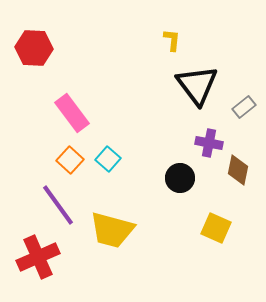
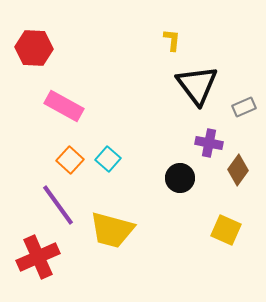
gray rectangle: rotated 15 degrees clockwise
pink rectangle: moved 8 px left, 7 px up; rotated 24 degrees counterclockwise
brown diamond: rotated 24 degrees clockwise
yellow square: moved 10 px right, 2 px down
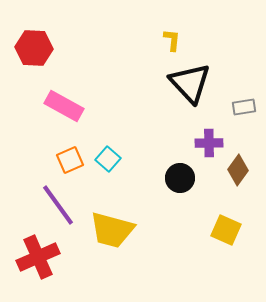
black triangle: moved 7 px left, 2 px up; rotated 6 degrees counterclockwise
gray rectangle: rotated 15 degrees clockwise
purple cross: rotated 12 degrees counterclockwise
orange square: rotated 24 degrees clockwise
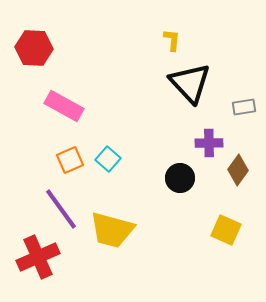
purple line: moved 3 px right, 4 px down
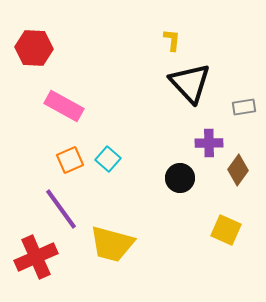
yellow trapezoid: moved 14 px down
red cross: moved 2 px left
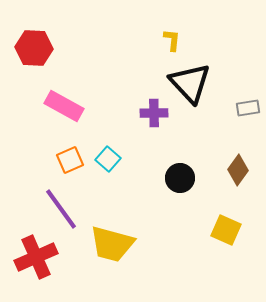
gray rectangle: moved 4 px right, 1 px down
purple cross: moved 55 px left, 30 px up
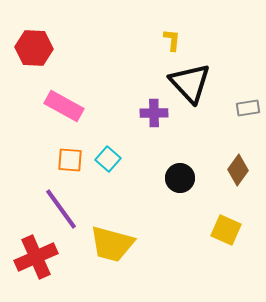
orange square: rotated 28 degrees clockwise
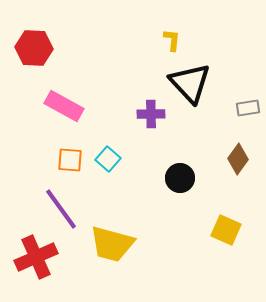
purple cross: moved 3 px left, 1 px down
brown diamond: moved 11 px up
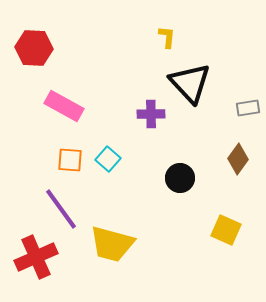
yellow L-shape: moved 5 px left, 3 px up
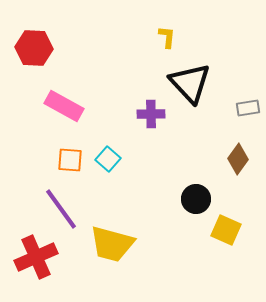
black circle: moved 16 px right, 21 px down
